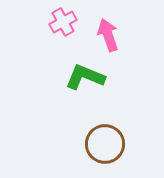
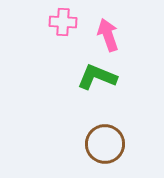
pink cross: rotated 32 degrees clockwise
green L-shape: moved 12 px right
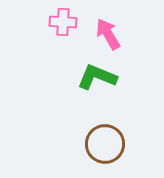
pink arrow: moved 1 px up; rotated 12 degrees counterclockwise
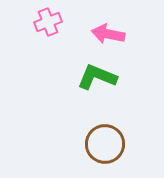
pink cross: moved 15 px left; rotated 24 degrees counterclockwise
pink arrow: rotated 48 degrees counterclockwise
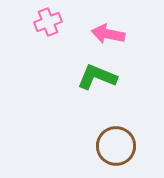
brown circle: moved 11 px right, 2 px down
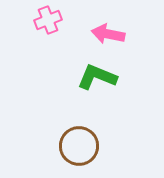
pink cross: moved 2 px up
brown circle: moved 37 px left
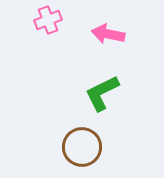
green L-shape: moved 5 px right, 16 px down; rotated 48 degrees counterclockwise
brown circle: moved 3 px right, 1 px down
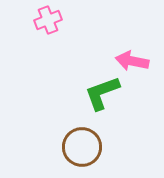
pink arrow: moved 24 px right, 27 px down
green L-shape: rotated 6 degrees clockwise
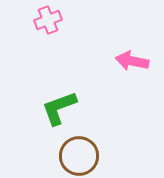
green L-shape: moved 43 px left, 15 px down
brown circle: moved 3 px left, 9 px down
